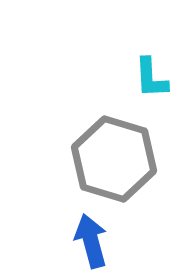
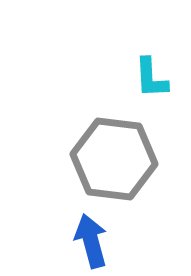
gray hexagon: rotated 10 degrees counterclockwise
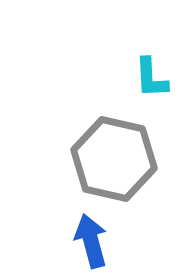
gray hexagon: rotated 6 degrees clockwise
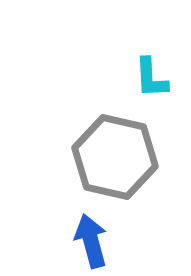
gray hexagon: moved 1 px right, 2 px up
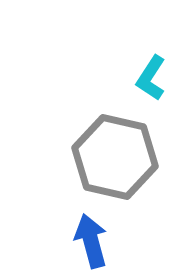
cyan L-shape: rotated 36 degrees clockwise
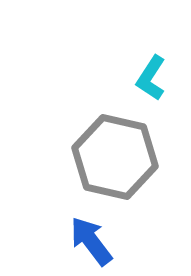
blue arrow: rotated 22 degrees counterclockwise
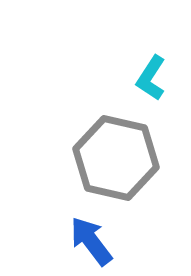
gray hexagon: moved 1 px right, 1 px down
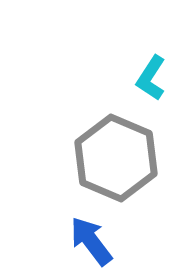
gray hexagon: rotated 10 degrees clockwise
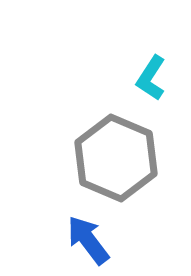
blue arrow: moved 3 px left, 1 px up
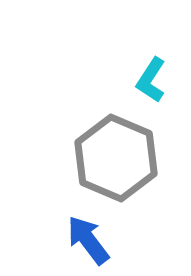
cyan L-shape: moved 2 px down
